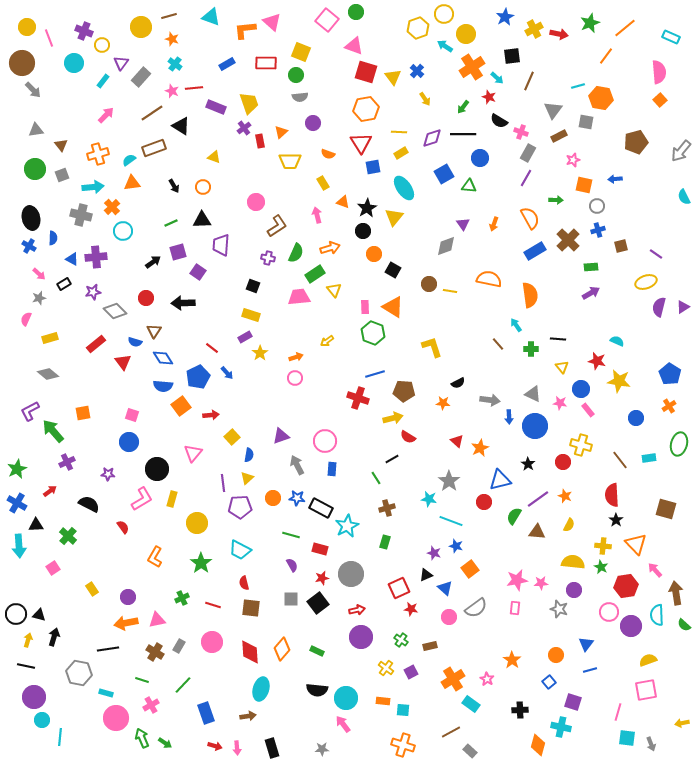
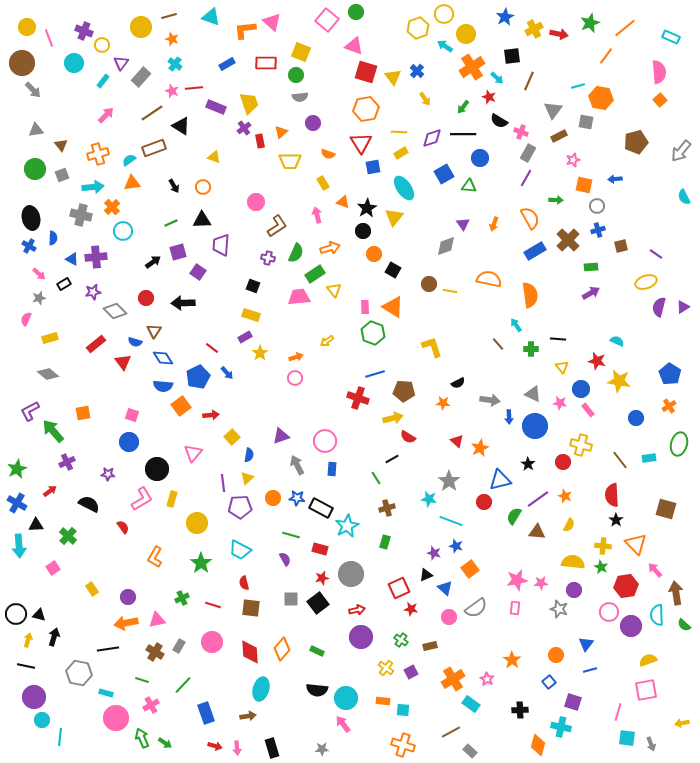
purple semicircle at (292, 565): moved 7 px left, 6 px up
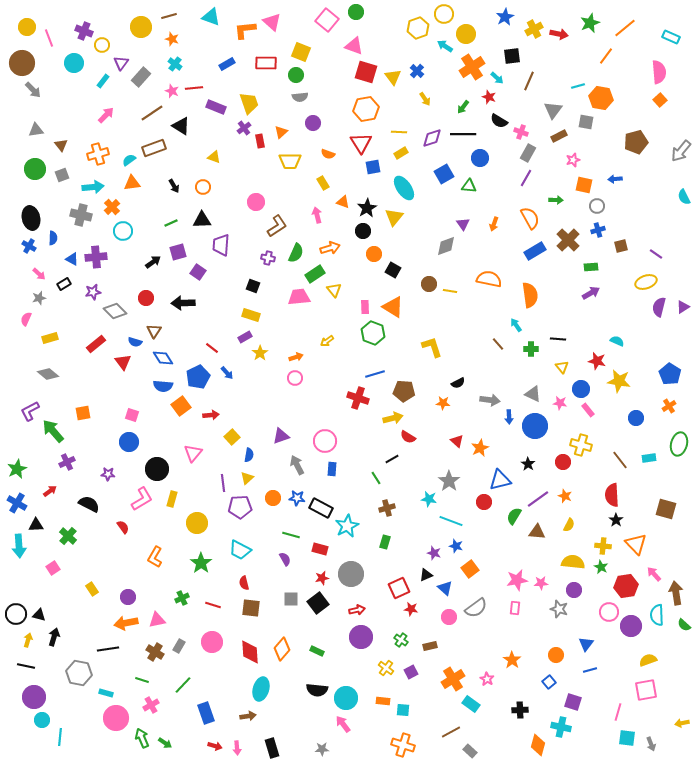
pink arrow at (655, 570): moved 1 px left, 4 px down
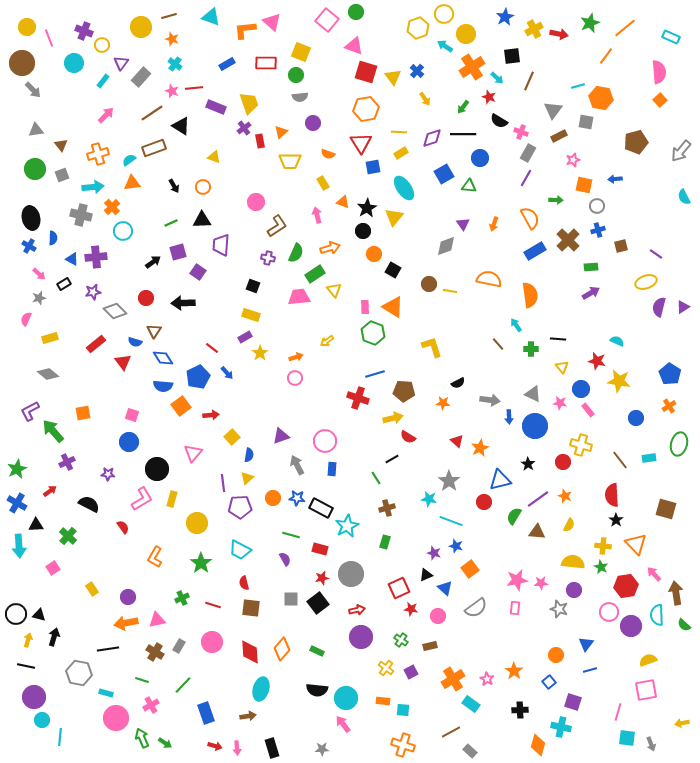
pink circle at (449, 617): moved 11 px left, 1 px up
orange star at (512, 660): moved 2 px right, 11 px down
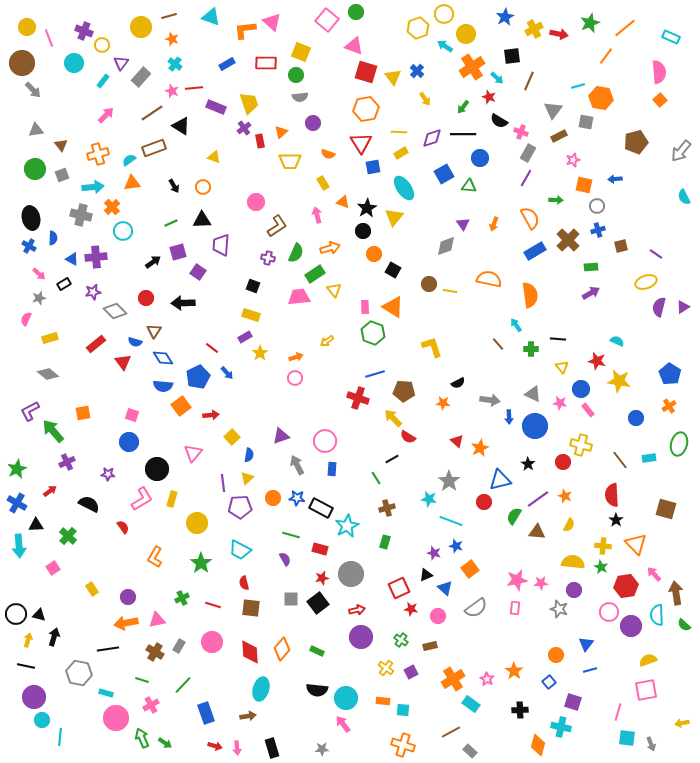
yellow arrow at (393, 418): rotated 120 degrees counterclockwise
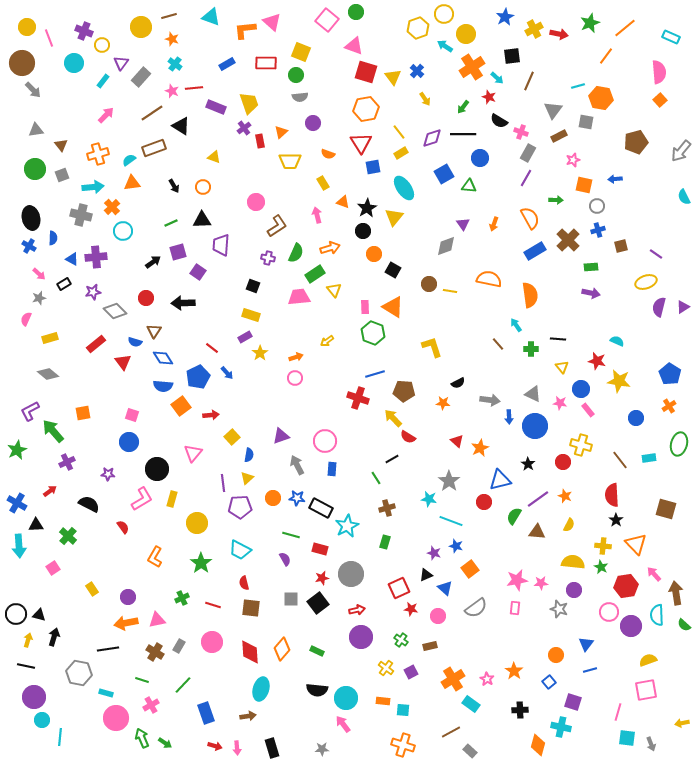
yellow line at (399, 132): rotated 49 degrees clockwise
purple arrow at (591, 293): rotated 42 degrees clockwise
green star at (17, 469): moved 19 px up
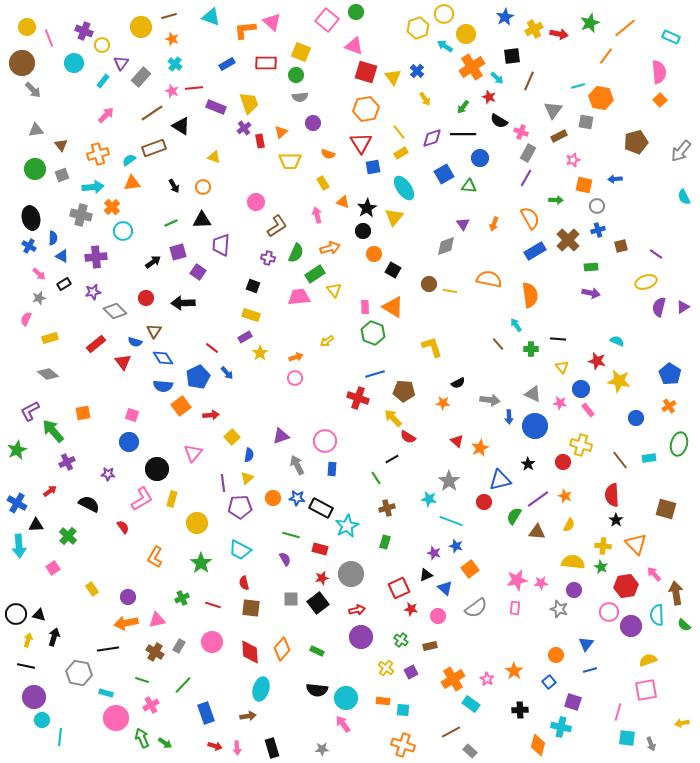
blue triangle at (72, 259): moved 10 px left, 3 px up
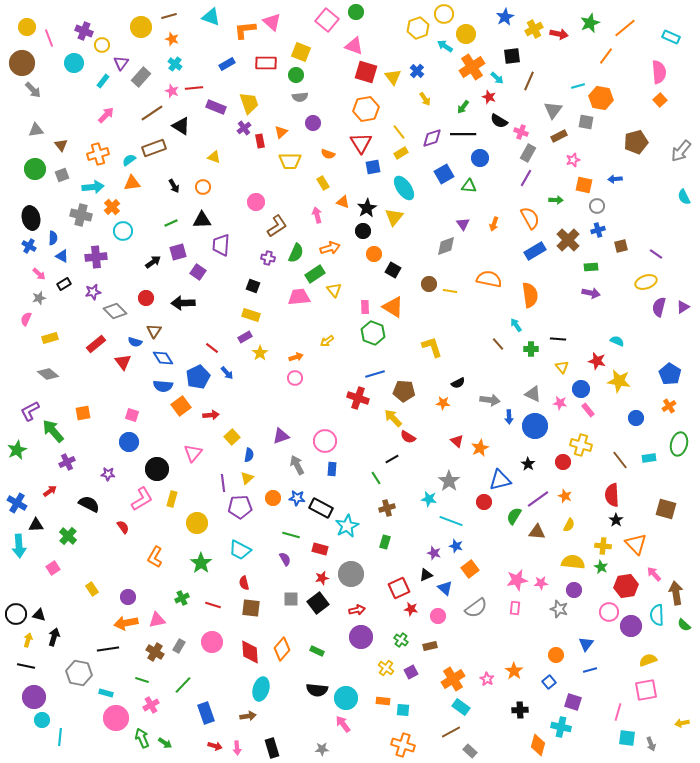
cyan rectangle at (471, 704): moved 10 px left, 3 px down
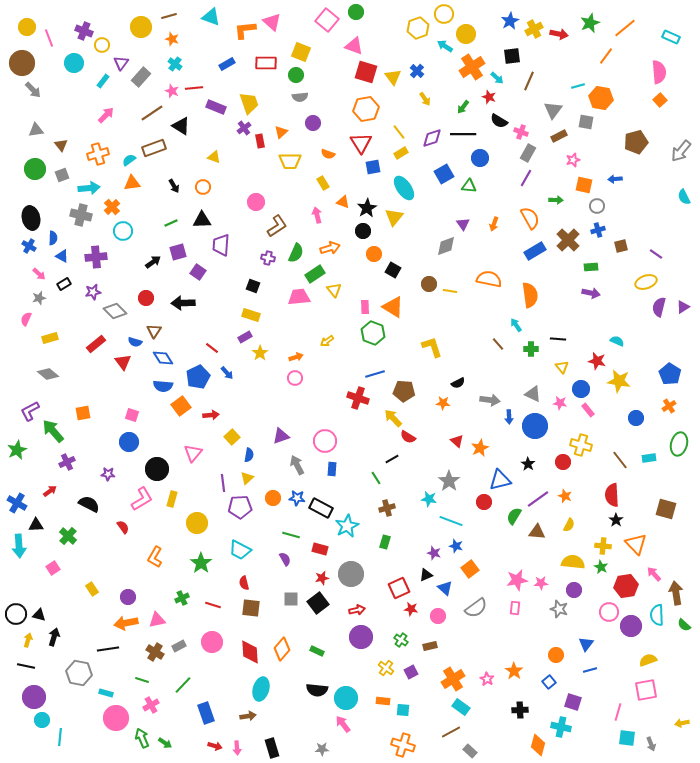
blue star at (505, 17): moved 5 px right, 4 px down
cyan arrow at (93, 187): moved 4 px left, 1 px down
gray rectangle at (179, 646): rotated 32 degrees clockwise
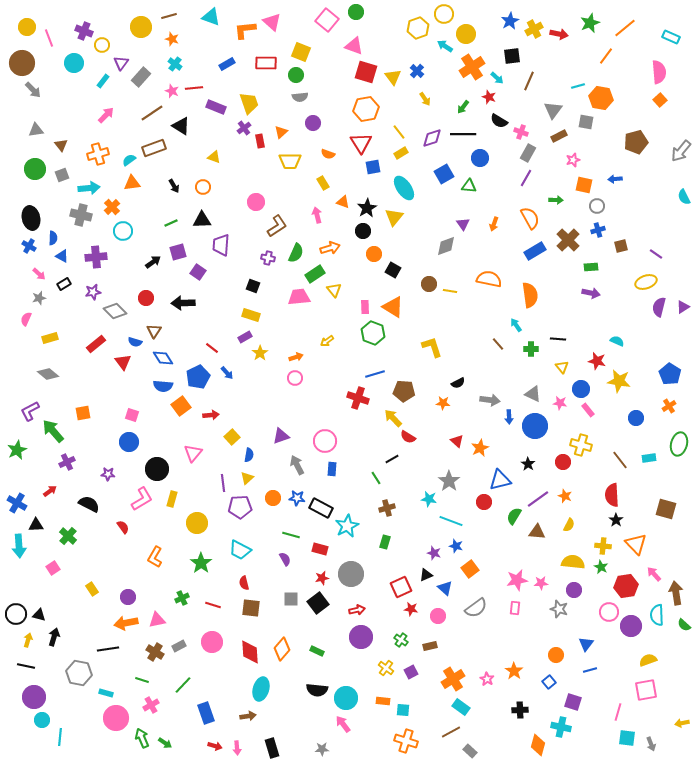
red square at (399, 588): moved 2 px right, 1 px up
orange cross at (403, 745): moved 3 px right, 4 px up
